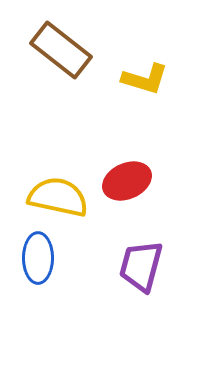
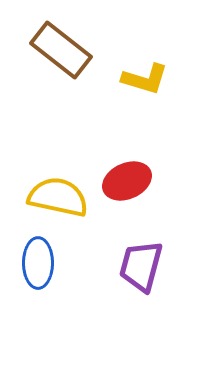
blue ellipse: moved 5 px down
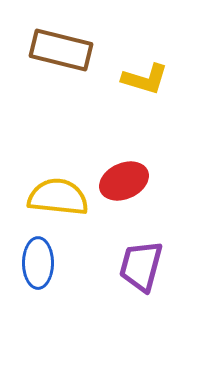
brown rectangle: rotated 24 degrees counterclockwise
red ellipse: moved 3 px left
yellow semicircle: rotated 6 degrees counterclockwise
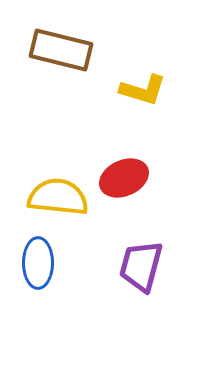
yellow L-shape: moved 2 px left, 11 px down
red ellipse: moved 3 px up
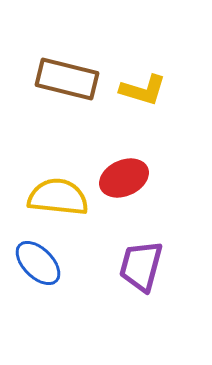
brown rectangle: moved 6 px right, 29 px down
blue ellipse: rotated 45 degrees counterclockwise
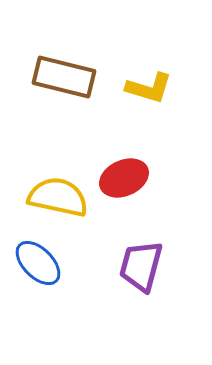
brown rectangle: moved 3 px left, 2 px up
yellow L-shape: moved 6 px right, 2 px up
yellow semicircle: rotated 6 degrees clockwise
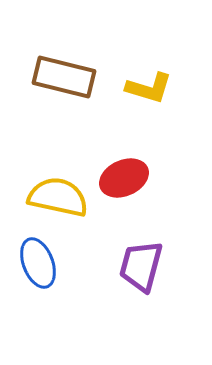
blue ellipse: rotated 24 degrees clockwise
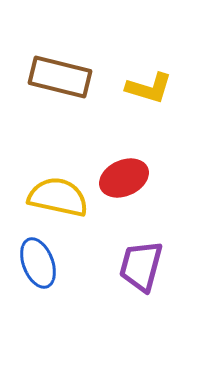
brown rectangle: moved 4 px left
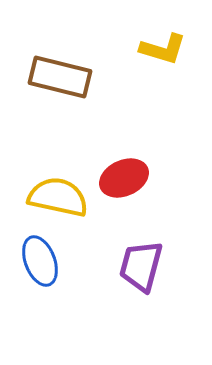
yellow L-shape: moved 14 px right, 39 px up
blue ellipse: moved 2 px right, 2 px up
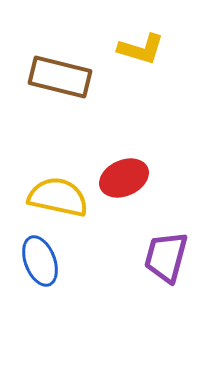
yellow L-shape: moved 22 px left
purple trapezoid: moved 25 px right, 9 px up
